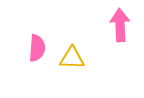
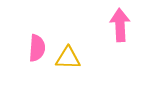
yellow triangle: moved 4 px left
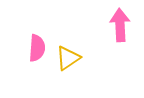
yellow triangle: rotated 36 degrees counterclockwise
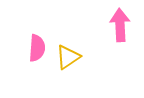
yellow triangle: moved 1 px up
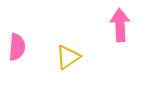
pink semicircle: moved 20 px left, 1 px up
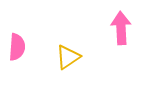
pink arrow: moved 1 px right, 3 px down
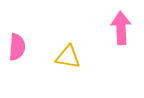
yellow triangle: rotated 44 degrees clockwise
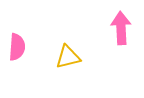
yellow triangle: rotated 24 degrees counterclockwise
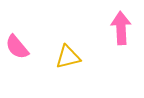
pink semicircle: rotated 136 degrees clockwise
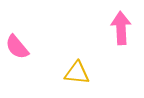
yellow triangle: moved 9 px right, 16 px down; rotated 20 degrees clockwise
